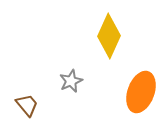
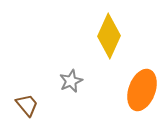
orange ellipse: moved 1 px right, 2 px up
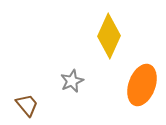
gray star: moved 1 px right
orange ellipse: moved 5 px up
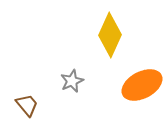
yellow diamond: moved 1 px right, 1 px up
orange ellipse: rotated 42 degrees clockwise
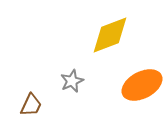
yellow diamond: rotated 45 degrees clockwise
brown trapezoid: moved 4 px right; rotated 65 degrees clockwise
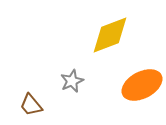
brown trapezoid: rotated 115 degrees clockwise
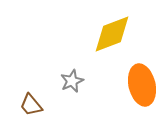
yellow diamond: moved 2 px right, 1 px up
orange ellipse: rotated 75 degrees counterclockwise
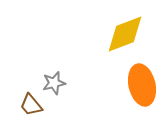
yellow diamond: moved 13 px right
gray star: moved 18 px left, 2 px down; rotated 10 degrees clockwise
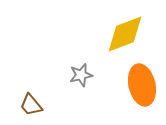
gray star: moved 27 px right, 8 px up
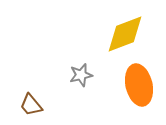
orange ellipse: moved 3 px left
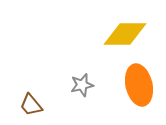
yellow diamond: rotated 21 degrees clockwise
gray star: moved 1 px right, 10 px down
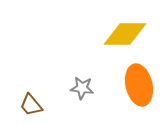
gray star: moved 3 px down; rotated 20 degrees clockwise
